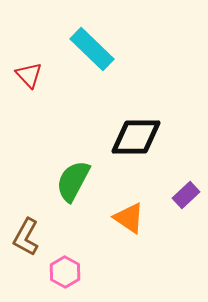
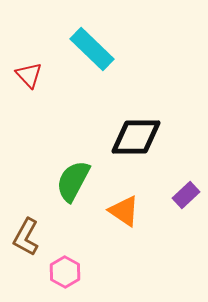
orange triangle: moved 5 px left, 7 px up
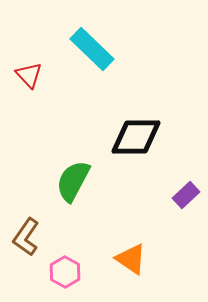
orange triangle: moved 7 px right, 48 px down
brown L-shape: rotated 6 degrees clockwise
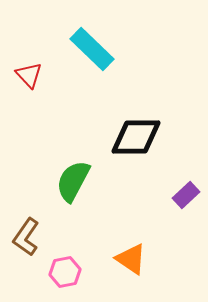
pink hexagon: rotated 20 degrees clockwise
